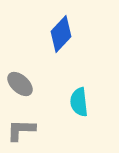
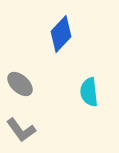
cyan semicircle: moved 10 px right, 10 px up
gray L-shape: rotated 128 degrees counterclockwise
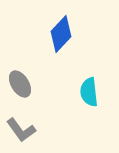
gray ellipse: rotated 16 degrees clockwise
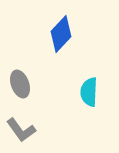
gray ellipse: rotated 12 degrees clockwise
cyan semicircle: rotated 8 degrees clockwise
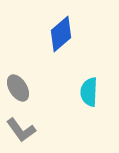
blue diamond: rotated 6 degrees clockwise
gray ellipse: moved 2 px left, 4 px down; rotated 12 degrees counterclockwise
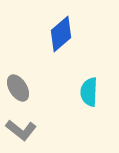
gray L-shape: rotated 16 degrees counterclockwise
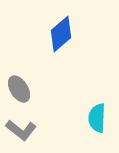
gray ellipse: moved 1 px right, 1 px down
cyan semicircle: moved 8 px right, 26 px down
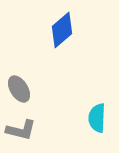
blue diamond: moved 1 px right, 4 px up
gray L-shape: rotated 24 degrees counterclockwise
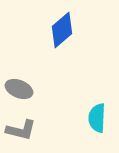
gray ellipse: rotated 36 degrees counterclockwise
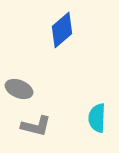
gray L-shape: moved 15 px right, 4 px up
